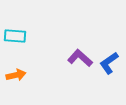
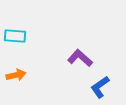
blue L-shape: moved 9 px left, 24 px down
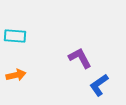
purple L-shape: rotated 20 degrees clockwise
blue L-shape: moved 1 px left, 2 px up
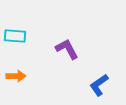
purple L-shape: moved 13 px left, 9 px up
orange arrow: moved 1 px down; rotated 12 degrees clockwise
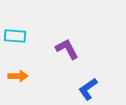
orange arrow: moved 2 px right
blue L-shape: moved 11 px left, 4 px down
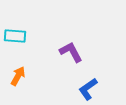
purple L-shape: moved 4 px right, 3 px down
orange arrow: rotated 60 degrees counterclockwise
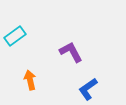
cyan rectangle: rotated 40 degrees counterclockwise
orange arrow: moved 12 px right, 4 px down; rotated 42 degrees counterclockwise
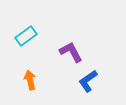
cyan rectangle: moved 11 px right
blue L-shape: moved 8 px up
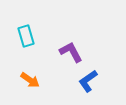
cyan rectangle: rotated 70 degrees counterclockwise
orange arrow: rotated 138 degrees clockwise
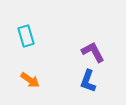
purple L-shape: moved 22 px right
blue L-shape: rotated 35 degrees counterclockwise
